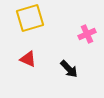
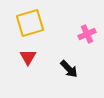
yellow square: moved 5 px down
red triangle: moved 2 px up; rotated 36 degrees clockwise
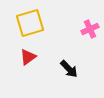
pink cross: moved 3 px right, 5 px up
red triangle: rotated 24 degrees clockwise
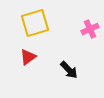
yellow square: moved 5 px right
black arrow: moved 1 px down
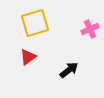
black arrow: rotated 84 degrees counterclockwise
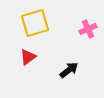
pink cross: moved 2 px left
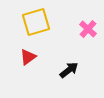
yellow square: moved 1 px right, 1 px up
pink cross: rotated 24 degrees counterclockwise
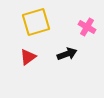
pink cross: moved 1 px left, 2 px up; rotated 12 degrees counterclockwise
black arrow: moved 2 px left, 16 px up; rotated 18 degrees clockwise
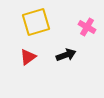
black arrow: moved 1 px left, 1 px down
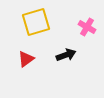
red triangle: moved 2 px left, 2 px down
